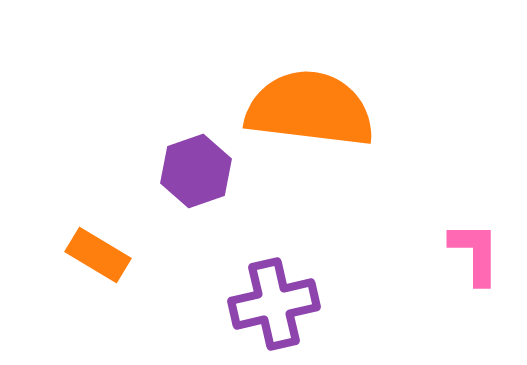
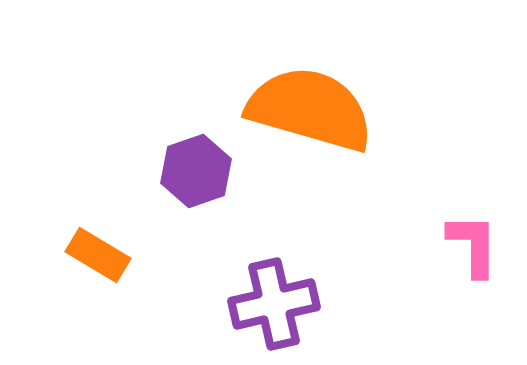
orange semicircle: rotated 9 degrees clockwise
pink L-shape: moved 2 px left, 8 px up
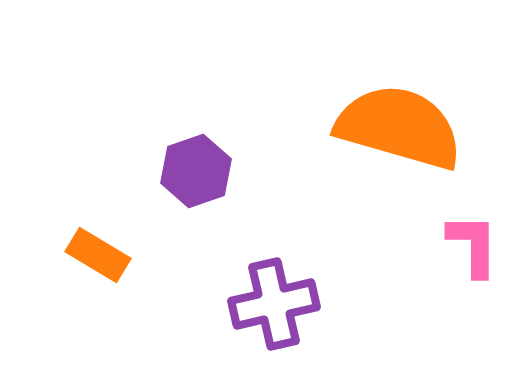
orange semicircle: moved 89 px right, 18 px down
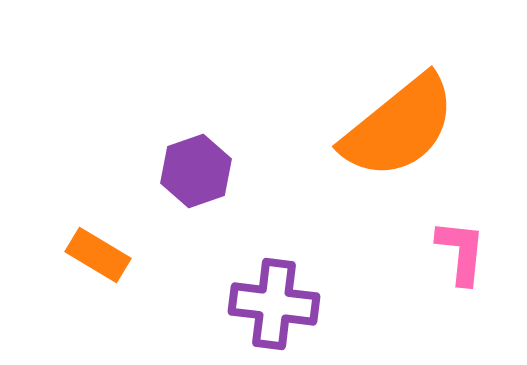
orange semicircle: rotated 125 degrees clockwise
pink L-shape: moved 12 px left, 7 px down; rotated 6 degrees clockwise
purple cross: rotated 20 degrees clockwise
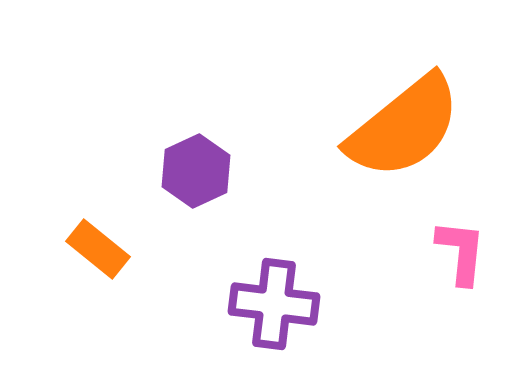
orange semicircle: moved 5 px right
purple hexagon: rotated 6 degrees counterclockwise
orange rectangle: moved 6 px up; rotated 8 degrees clockwise
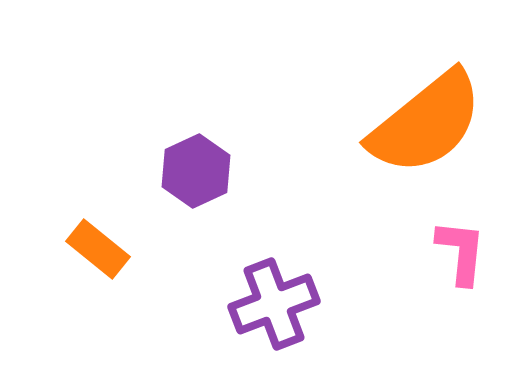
orange semicircle: moved 22 px right, 4 px up
purple cross: rotated 28 degrees counterclockwise
